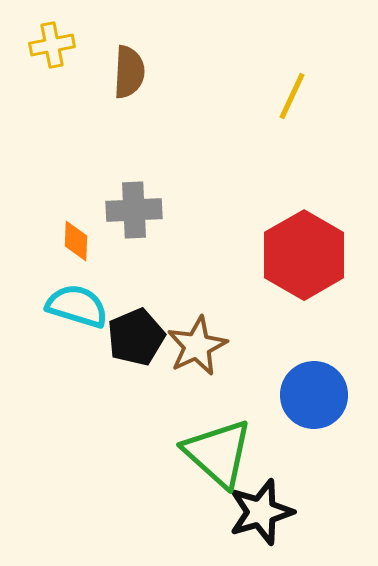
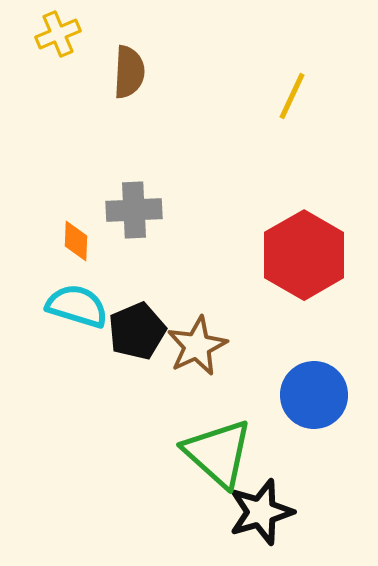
yellow cross: moved 6 px right, 11 px up; rotated 12 degrees counterclockwise
black pentagon: moved 1 px right, 6 px up
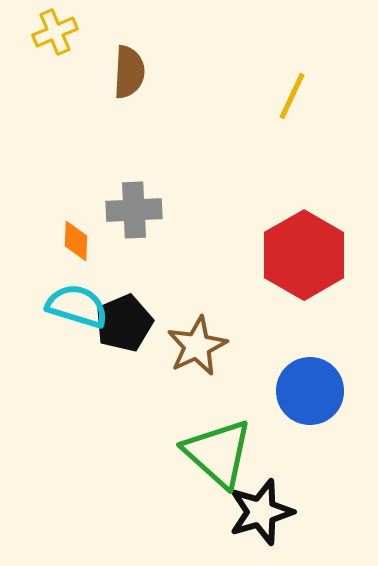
yellow cross: moved 3 px left, 2 px up
black pentagon: moved 13 px left, 8 px up
blue circle: moved 4 px left, 4 px up
